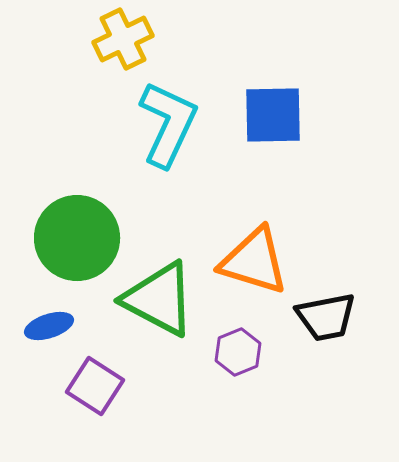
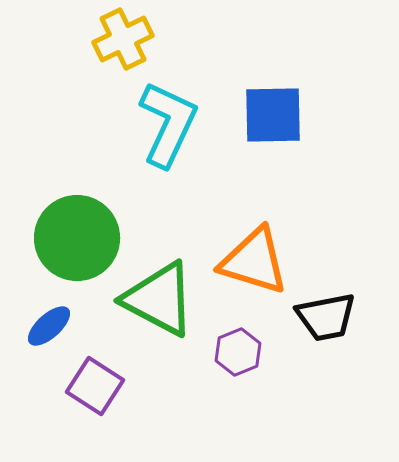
blue ellipse: rotated 24 degrees counterclockwise
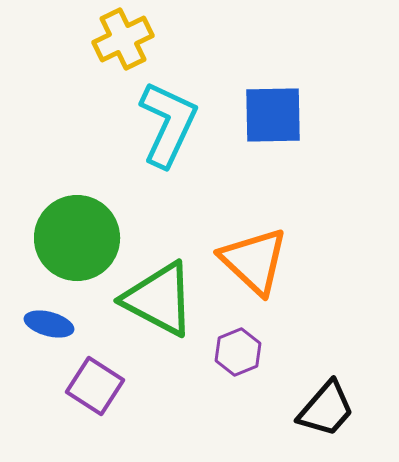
orange triangle: rotated 26 degrees clockwise
black trapezoid: moved 92 px down; rotated 38 degrees counterclockwise
blue ellipse: moved 2 px up; rotated 57 degrees clockwise
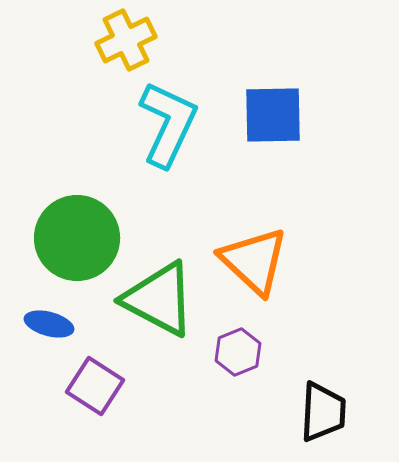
yellow cross: moved 3 px right, 1 px down
black trapezoid: moved 3 px left, 3 px down; rotated 38 degrees counterclockwise
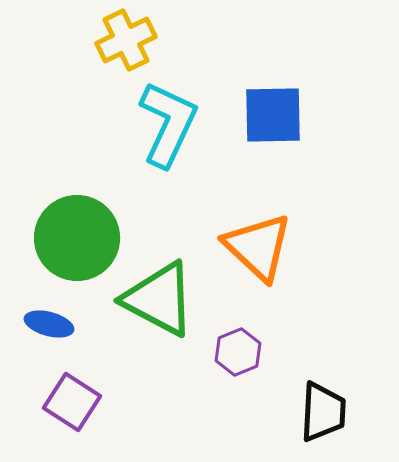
orange triangle: moved 4 px right, 14 px up
purple square: moved 23 px left, 16 px down
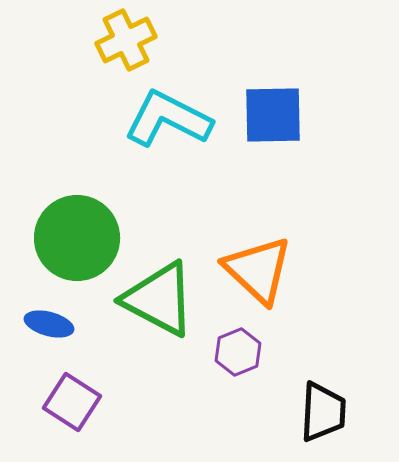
cyan L-shape: moved 5 px up; rotated 88 degrees counterclockwise
orange triangle: moved 23 px down
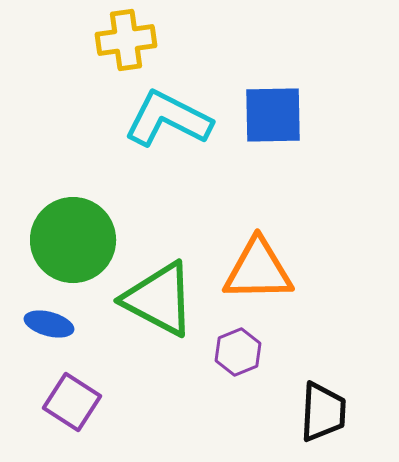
yellow cross: rotated 18 degrees clockwise
green circle: moved 4 px left, 2 px down
orange triangle: rotated 44 degrees counterclockwise
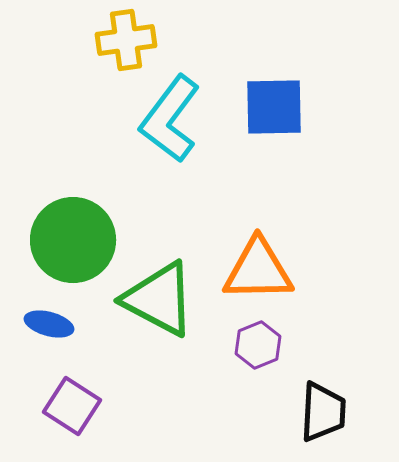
blue square: moved 1 px right, 8 px up
cyan L-shape: moved 2 px right; rotated 80 degrees counterclockwise
purple hexagon: moved 20 px right, 7 px up
purple square: moved 4 px down
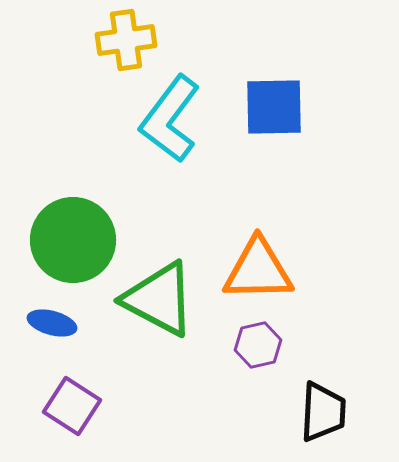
blue ellipse: moved 3 px right, 1 px up
purple hexagon: rotated 9 degrees clockwise
